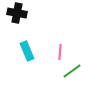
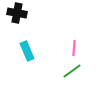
pink line: moved 14 px right, 4 px up
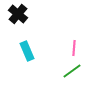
black cross: moved 1 px right, 1 px down; rotated 30 degrees clockwise
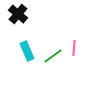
green line: moved 19 px left, 15 px up
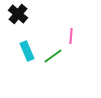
pink line: moved 3 px left, 12 px up
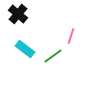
pink line: rotated 14 degrees clockwise
cyan rectangle: moved 2 px left, 2 px up; rotated 30 degrees counterclockwise
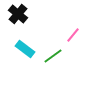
pink line: moved 2 px right, 1 px up; rotated 21 degrees clockwise
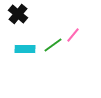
cyan rectangle: rotated 36 degrees counterclockwise
green line: moved 11 px up
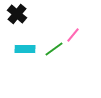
black cross: moved 1 px left
green line: moved 1 px right, 4 px down
